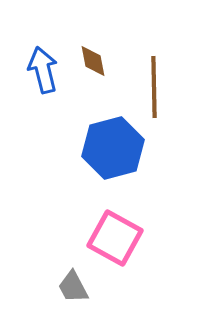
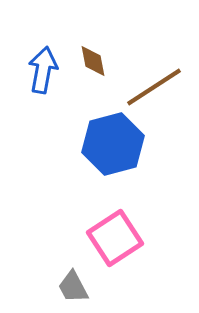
blue arrow: rotated 24 degrees clockwise
brown line: rotated 58 degrees clockwise
blue hexagon: moved 4 px up
pink square: rotated 28 degrees clockwise
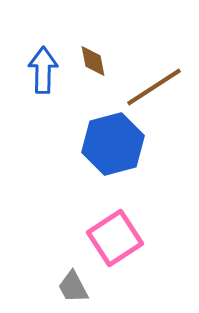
blue arrow: rotated 9 degrees counterclockwise
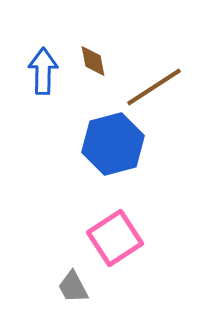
blue arrow: moved 1 px down
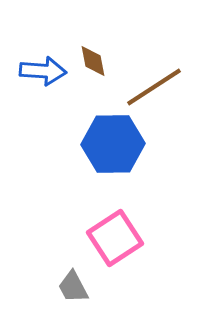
blue arrow: rotated 93 degrees clockwise
blue hexagon: rotated 14 degrees clockwise
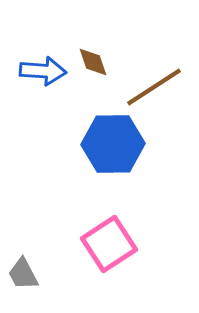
brown diamond: moved 1 px down; rotated 8 degrees counterclockwise
pink square: moved 6 px left, 6 px down
gray trapezoid: moved 50 px left, 13 px up
